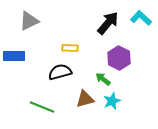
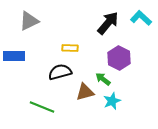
brown triangle: moved 7 px up
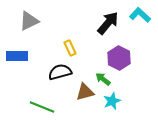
cyan L-shape: moved 1 px left, 3 px up
yellow rectangle: rotated 63 degrees clockwise
blue rectangle: moved 3 px right
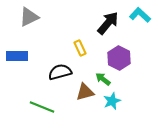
gray triangle: moved 4 px up
yellow rectangle: moved 10 px right
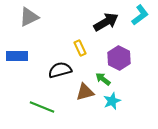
cyan L-shape: rotated 100 degrees clockwise
black arrow: moved 2 px left, 1 px up; rotated 20 degrees clockwise
black semicircle: moved 2 px up
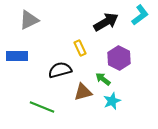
gray triangle: moved 3 px down
brown triangle: moved 2 px left
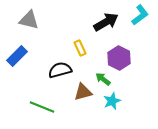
gray triangle: rotated 40 degrees clockwise
blue rectangle: rotated 45 degrees counterclockwise
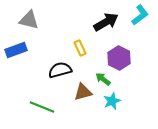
blue rectangle: moved 1 px left, 6 px up; rotated 25 degrees clockwise
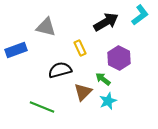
gray triangle: moved 17 px right, 7 px down
brown triangle: rotated 30 degrees counterclockwise
cyan star: moved 4 px left
